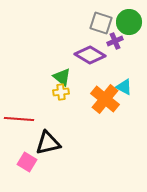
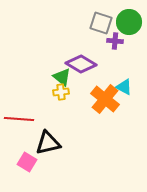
purple cross: rotated 28 degrees clockwise
purple diamond: moved 9 px left, 9 px down
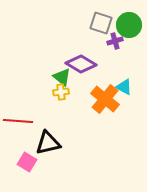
green circle: moved 3 px down
purple cross: rotated 21 degrees counterclockwise
red line: moved 1 px left, 2 px down
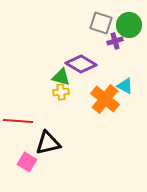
green triangle: moved 1 px left; rotated 24 degrees counterclockwise
cyan triangle: moved 1 px right, 1 px up
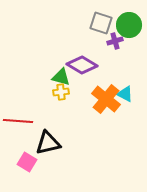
purple diamond: moved 1 px right, 1 px down
cyan triangle: moved 8 px down
orange cross: moved 1 px right
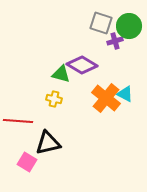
green circle: moved 1 px down
green triangle: moved 3 px up
yellow cross: moved 7 px left, 7 px down; rotated 21 degrees clockwise
orange cross: moved 1 px up
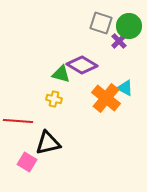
purple cross: moved 4 px right; rotated 28 degrees counterclockwise
cyan triangle: moved 6 px up
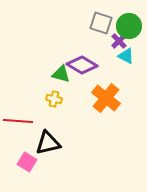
cyan triangle: moved 1 px right, 32 px up
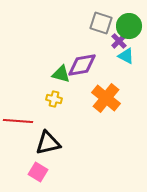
purple diamond: rotated 40 degrees counterclockwise
pink square: moved 11 px right, 10 px down
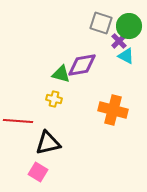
orange cross: moved 7 px right, 12 px down; rotated 24 degrees counterclockwise
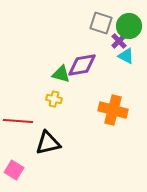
pink square: moved 24 px left, 2 px up
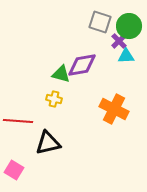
gray square: moved 1 px left, 1 px up
cyan triangle: rotated 30 degrees counterclockwise
orange cross: moved 1 px right, 1 px up; rotated 12 degrees clockwise
